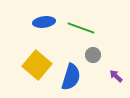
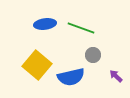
blue ellipse: moved 1 px right, 2 px down
blue semicircle: rotated 60 degrees clockwise
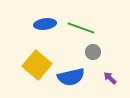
gray circle: moved 3 px up
purple arrow: moved 6 px left, 2 px down
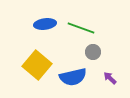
blue semicircle: moved 2 px right
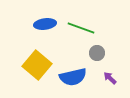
gray circle: moved 4 px right, 1 px down
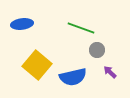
blue ellipse: moved 23 px left
gray circle: moved 3 px up
purple arrow: moved 6 px up
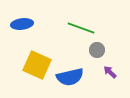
yellow square: rotated 16 degrees counterclockwise
blue semicircle: moved 3 px left
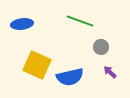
green line: moved 1 px left, 7 px up
gray circle: moved 4 px right, 3 px up
